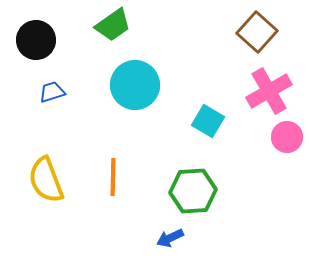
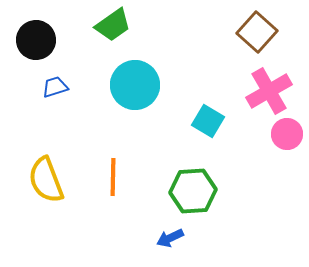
blue trapezoid: moved 3 px right, 5 px up
pink circle: moved 3 px up
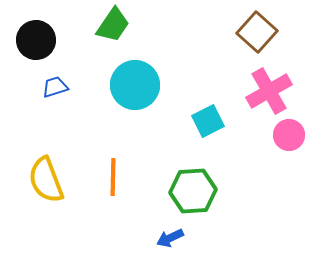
green trapezoid: rotated 21 degrees counterclockwise
cyan square: rotated 32 degrees clockwise
pink circle: moved 2 px right, 1 px down
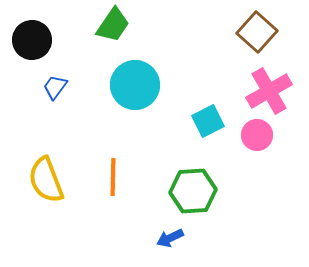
black circle: moved 4 px left
blue trapezoid: rotated 36 degrees counterclockwise
pink circle: moved 32 px left
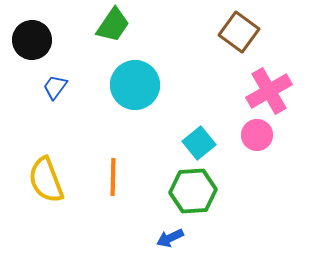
brown square: moved 18 px left; rotated 6 degrees counterclockwise
cyan square: moved 9 px left, 22 px down; rotated 12 degrees counterclockwise
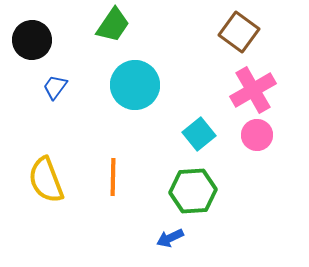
pink cross: moved 16 px left, 1 px up
cyan square: moved 9 px up
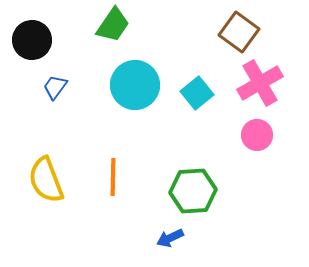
pink cross: moved 7 px right, 7 px up
cyan square: moved 2 px left, 41 px up
